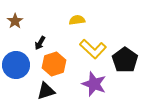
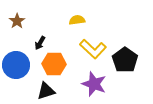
brown star: moved 2 px right
orange hexagon: rotated 20 degrees clockwise
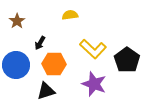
yellow semicircle: moved 7 px left, 5 px up
black pentagon: moved 2 px right
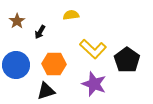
yellow semicircle: moved 1 px right
black arrow: moved 11 px up
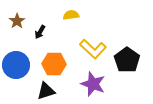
purple star: moved 1 px left
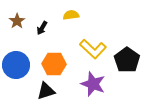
black arrow: moved 2 px right, 4 px up
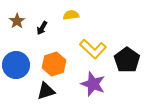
orange hexagon: rotated 20 degrees counterclockwise
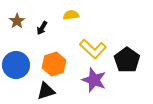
purple star: moved 1 px right, 4 px up
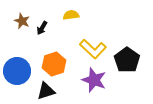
brown star: moved 5 px right; rotated 14 degrees counterclockwise
blue circle: moved 1 px right, 6 px down
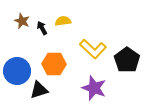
yellow semicircle: moved 8 px left, 6 px down
black arrow: rotated 120 degrees clockwise
orange hexagon: rotated 20 degrees clockwise
purple star: moved 8 px down
black triangle: moved 7 px left, 1 px up
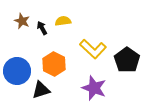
orange hexagon: rotated 25 degrees clockwise
black triangle: moved 2 px right
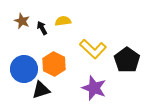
blue circle: moved 7 px right, 2 px up
